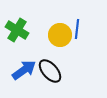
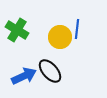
yellow circle: moved 2 px down
blue arrow: moved 6 px down; rotated 10 degrees clockwise
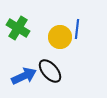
green cross: moved 1 px right, 2 px up
